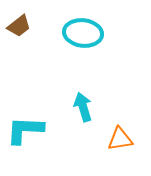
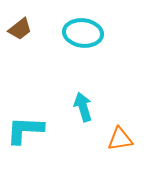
brown trapezoid: moved 1 px right, 3 px down
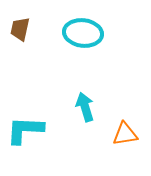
brown trapezoid: rotated 140 degrees clockwise
cyan arrow: moved 2 px right
orange triangle: moved 5 px right, 5 px up
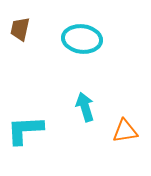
cyan ellipse: moved 1 px left, 6 px down
cyan L-shape: rotated 6 degrees counterclockwise
orange triangle: moved 3 px up
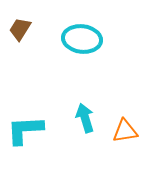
brown trapezoid: rotated 20 degrees clockwise
cyan arrow: moved 11 px down
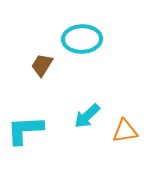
brown trapezoid: moved 22 px right, 36 px down
cyan ellipse: rotated 9 degrees counterclockwise
cyan arrow: moved 2 px right, 2 px up; rotated 116 degrees counterclockwise
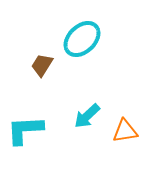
cyan ellipse: rotated 42 degrees counterclockwise
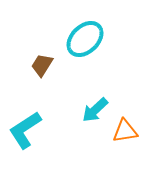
cyan ellipse: moved 3 px right
cyan arrow: moved 8 px right, 6 px up
cyan L-shape: rotated 30 degrees counterclockwise
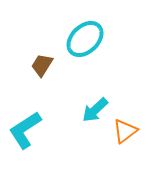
orange triangle: rotated 28 degrees counterclockwise
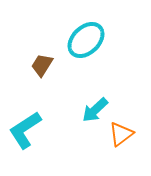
cyan ellipse: moved 1 px right, 1 px down
orange triangle: moved 4 px left, 3 px down
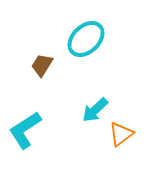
cyan ellipse: moved 1 px up
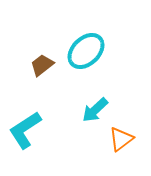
cyan ellipse: moved 12 px down
brown trapezoid: rotated 20 degrees clockwise
orange triangle: moved 5 px down
